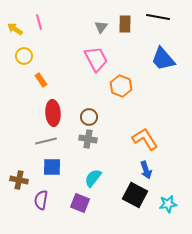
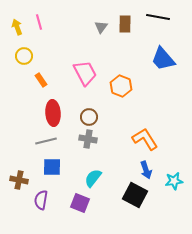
yellow arrow: moved 2 px right, 2 px up; rotated 35 degrees clockwise
pink trapezoid: moved 11 px left, 14 px down
cyan star: moved 6 px right, 23 px up
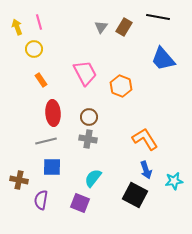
brown rectangle: moved 1 px left, 3 px down; rotated 30 degrees clockwise
yellow circle: moved 10 px right, 7 px up
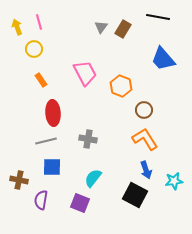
brown rectangle: moved 1 px left, 2 px down
brown circle: moved 55 px right, 7 px up
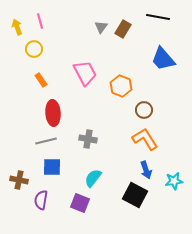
pink line: moved 1 px right, 1 px up
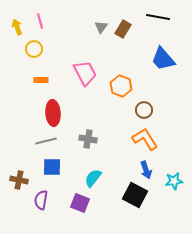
orange rectangle: rotated 56 degrees counterclockwise
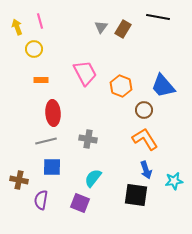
blue trapezoid: moved 27 px down
black square: moved 1 px right; rotated 20 degrees counterclockwise
